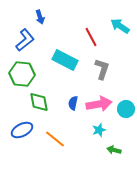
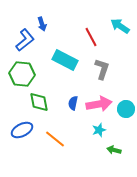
blue arrow: moved 2 px right, 7 px down
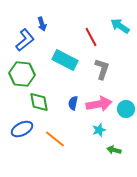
blue ellipse: moved 1 px up
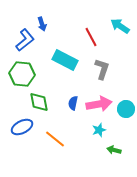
blue ellipse: moved 2 px up
